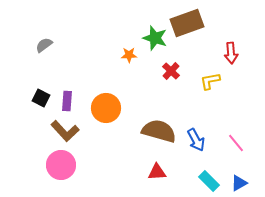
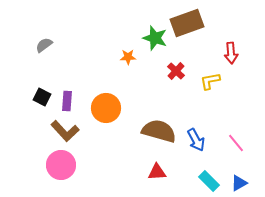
orange star: moved 1 px left, 2 px down
red cross: moved 5 px right
black square: moved 1 px right, 1 px up
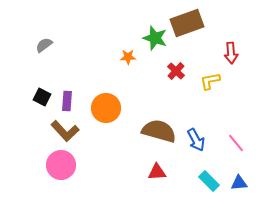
blue triangle: rotated 24 degrees clockwise
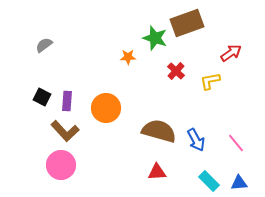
red arrow: rotated 120 degrees counterclockwise
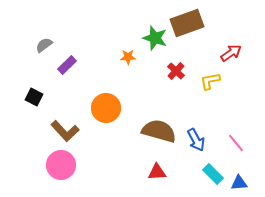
black square: moved 8 px left
purple rectangle: moved 36 px up; rotated 42 degrees clockwise
cyan rectangle: moved 4 px right, 7 px up
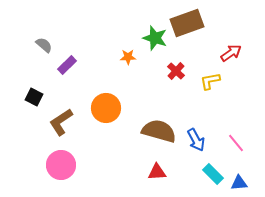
gray semicircle: rotated 78 degrees clockwise
brown L-shape: moved 4 px left, 9 px up; rotated 100 degrees clockwise
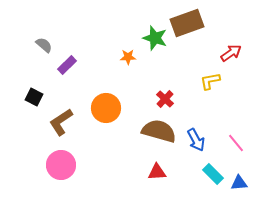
red cross: moved 11 px left, 28 px down
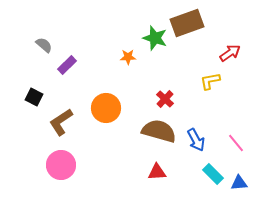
red arrow: moved 1 px left
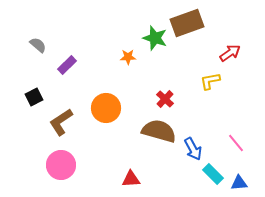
gray semicircle: moved 6 px left
black square: rotated 36 degrees clockwise
blue arrow: moved 3 px left, 9 px down
red triangle: moved 26 px left, 7 px down
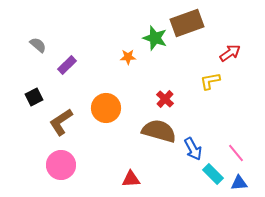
pink line: moved 10 px down
